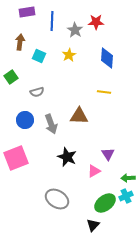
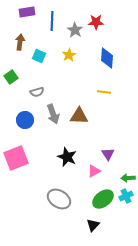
gray arrow: moved 2 px right, 10 px up
gray ellipse: moved 2 px right
green ellipse: moved 2 px left, 4 px up
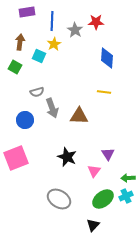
yellow star: moved 15 px left, 11 px up
green square: moved 4 px right, 10 px up; rotated 24 degrees counterclockwise
gray arrow: moved 1 px left, 6 px up
pink triangle: rotated 24 degrees counterclockwise
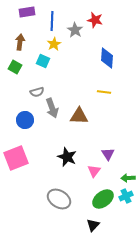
red star: moved 1 px left, 2 px up; rotated 14 degrees clockwise
cyan square: moved 4 px right, 5 px down
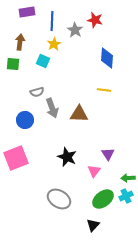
green square: moved 2 px left, 3 px up; rotated 24 degrees counterclockwise
yellow line: moved 2 px up
brown triangle: moved 2 px up
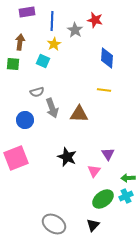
gray ellipse: moved 5 px left, 25 px down
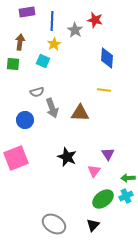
brown triangle: moved 1 px right, 1 px up
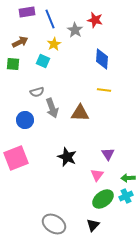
blue line: moved 2 px left, 2 px up; rotated 24 degrees counterclockwise
brown arrow: rotated 56 degrees clockwise
blue diamond: moved 5 px left, 1 px down
pink triangle: moved 3 px right, 4 px down
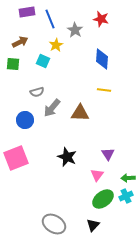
red star: moved 6 px right, 1 px up
yellow star: moved 2 px right, 1 px down
gray arrow: rotated 60 degrees clockwise
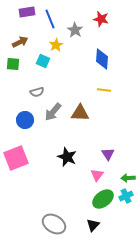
gray arrow: moved 1 px right, 4 px down
